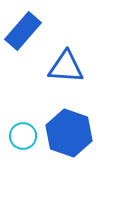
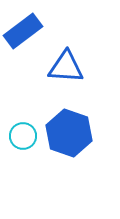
blue rectangle: rotated 12 degrees clockwise
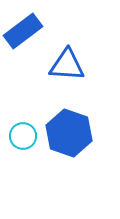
blue triangle: moved 1 px right, 2 px up
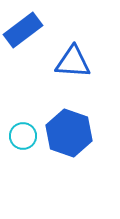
blue rectangle: moved 1 px up
blue triangle: moved 6 px right, 3 px up
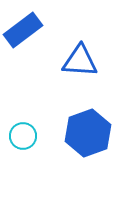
blue triangle: moved 7 px right, 1 px up
blue hexagon: moved 19 px right; rotated 21 degrees clockwise
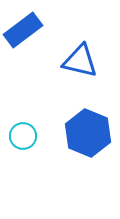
blue triangle: rotated 9 degrees clockwise
blue hexagon: rotated 18 degrees counterclockwise
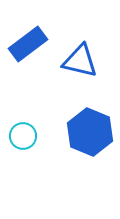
blue rectangle: moved 5 px right, 14 px down
blue hexagon: moved 2 px right, 1 px up
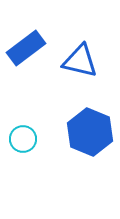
blue rectangle: moved 2 px left, 4 px down
cyan circle: moved 3 px down
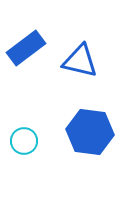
blue hexagon: rotated 15 degrees counterclockwise
cyan circle: moved 1 px right, 2 px down
